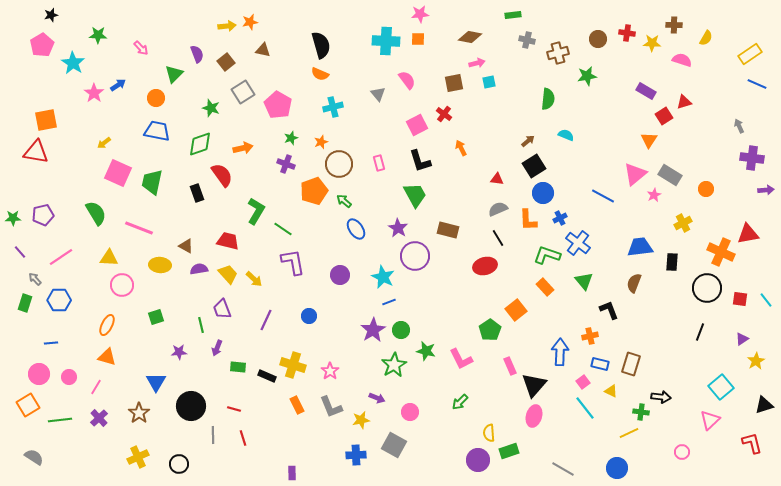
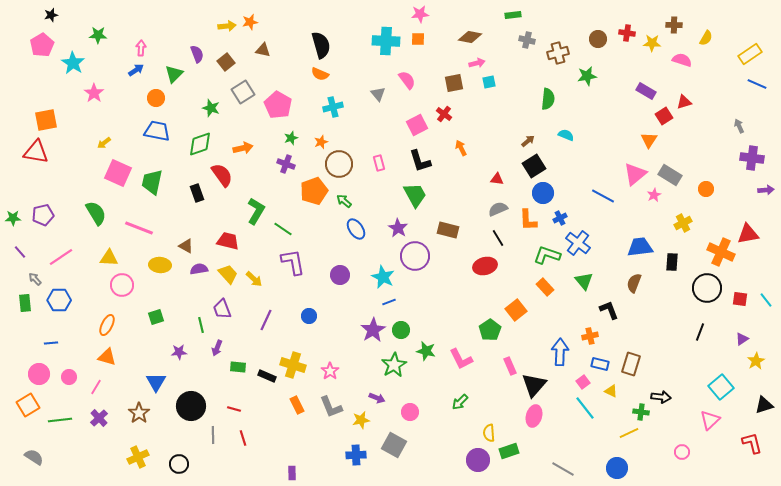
pink arrow at (141, 48): rotated 133 degrees counterclockwise
blue arrow at (118, 85): moved 18 px right, 15 px up
green rectangle at (25, 303): rotated 24 degrees counterclockwise
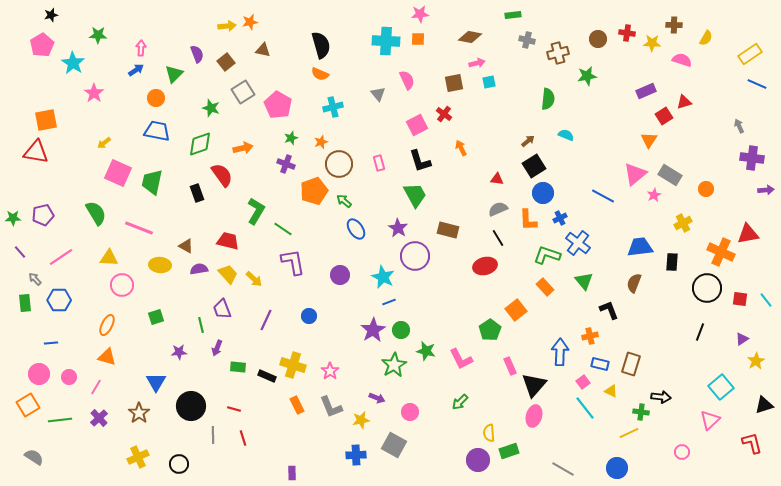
pink semicircle at (407, 80): rotated 12 degrees clockwise
purple rectangle at (646, 91): rotated 54 degrees counterclockwise
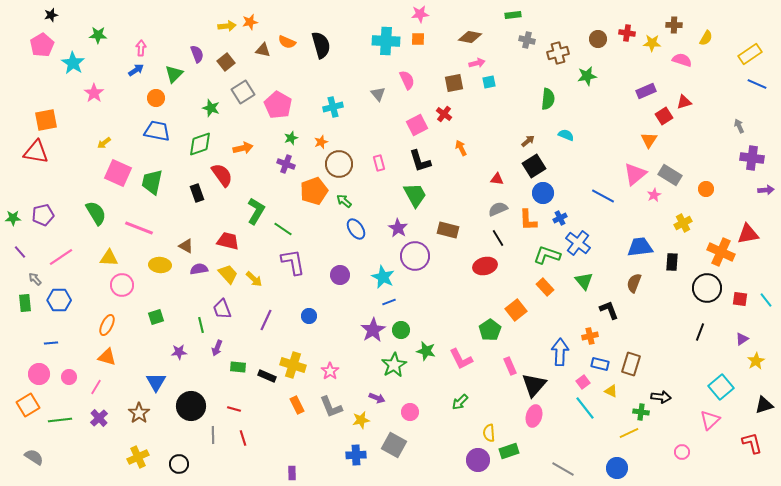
orange semicircle at (320, 74): moved 33 px left, 32 px up
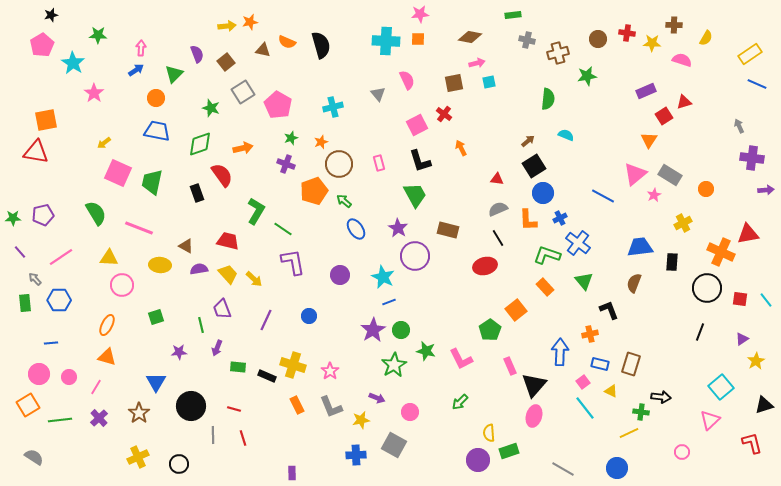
orange cross at (590, 336): moved 2 px up
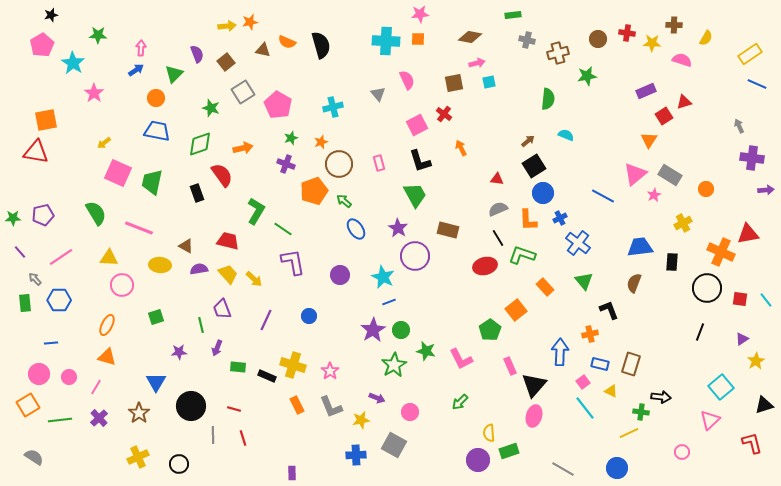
green L-shape at (547, 255): moved 25 px left
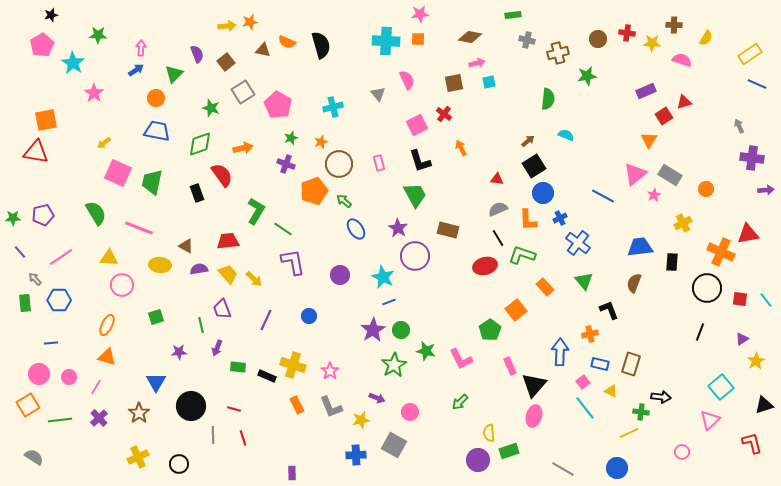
red trapezoid at (228, 241): rotated 20 degrees counterclockwise
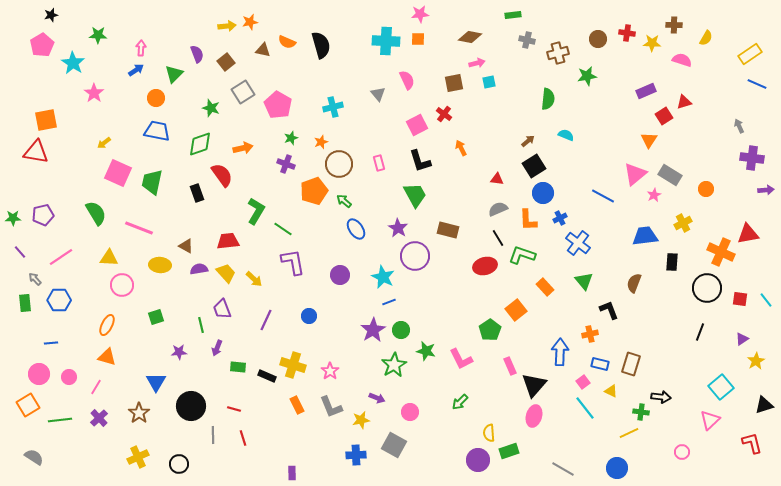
blue trapezoid at (640, 247): moved 5 px right, 11 px up
yellow trapezoid at (228, 274): moved 2 px left, 1 px up
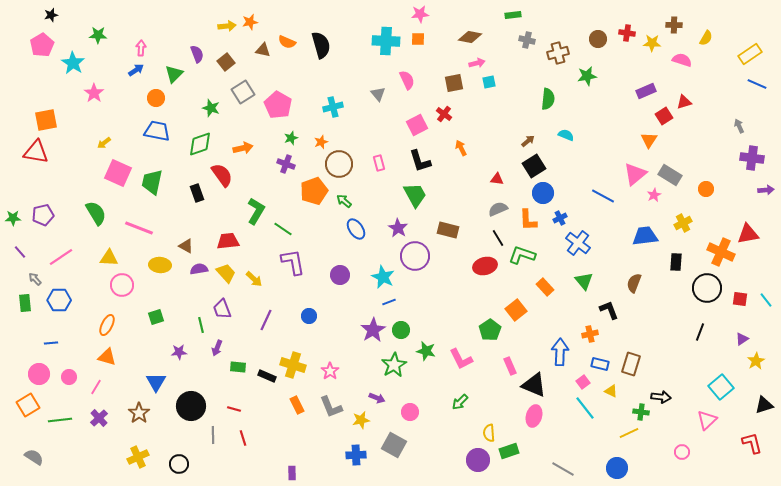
black rectangle at (672, 262): moved 4 px right
black triangle at (534, 385): rotated 48 degrees counterclockwise
pink triangle at (710, 420): moved 3 px left
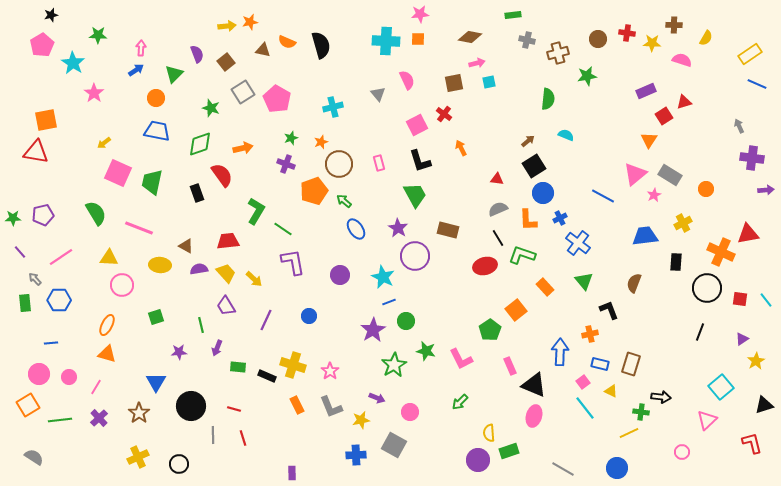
pink pentagon at (278, 105): moved 1 px left, 6 px up
purple trapezoid at (222, 309): moved 4 px right, 3 px up; rotated 10 degrees counterclockwise
green circle at (401, 330): moved 5 px right, 9 px up
orange triangle at (107, 357): moved 3 px up
